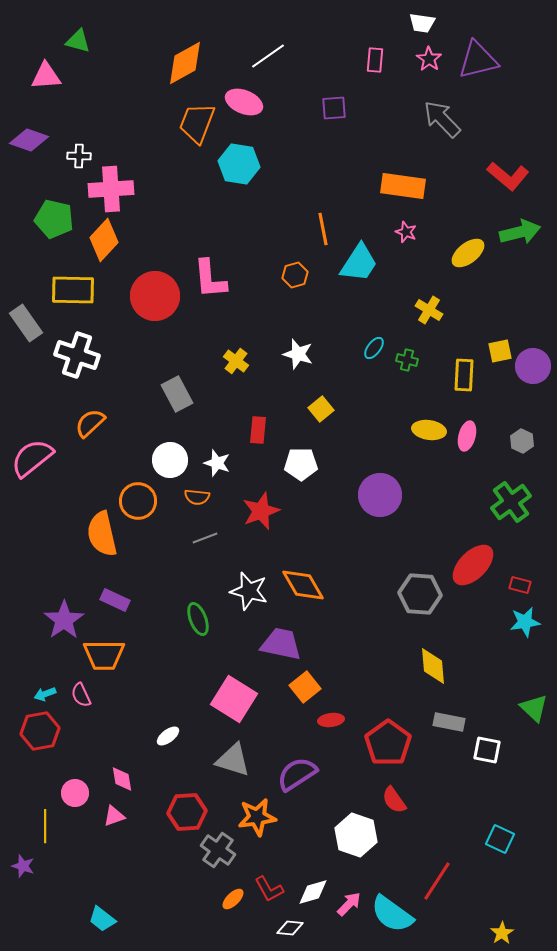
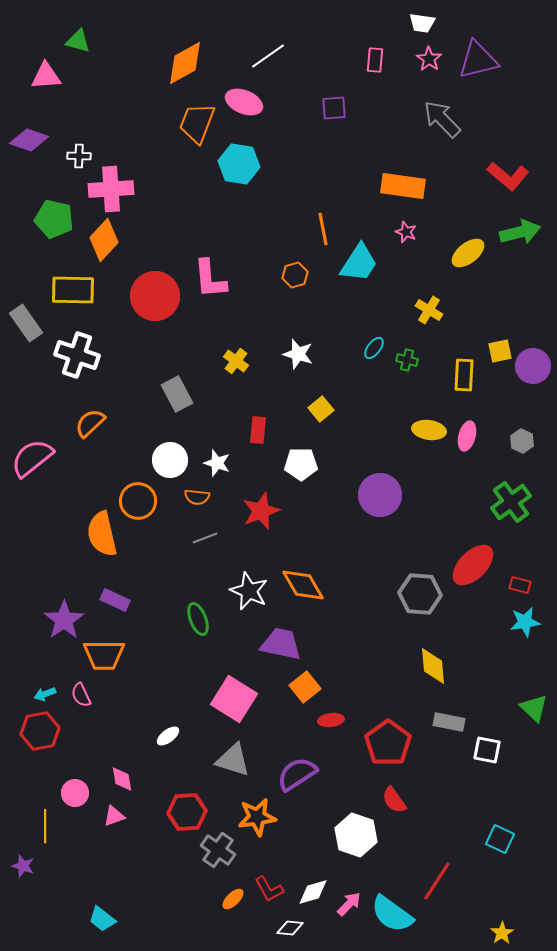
white star at (249, 591): rotated 9 degrees clockwise
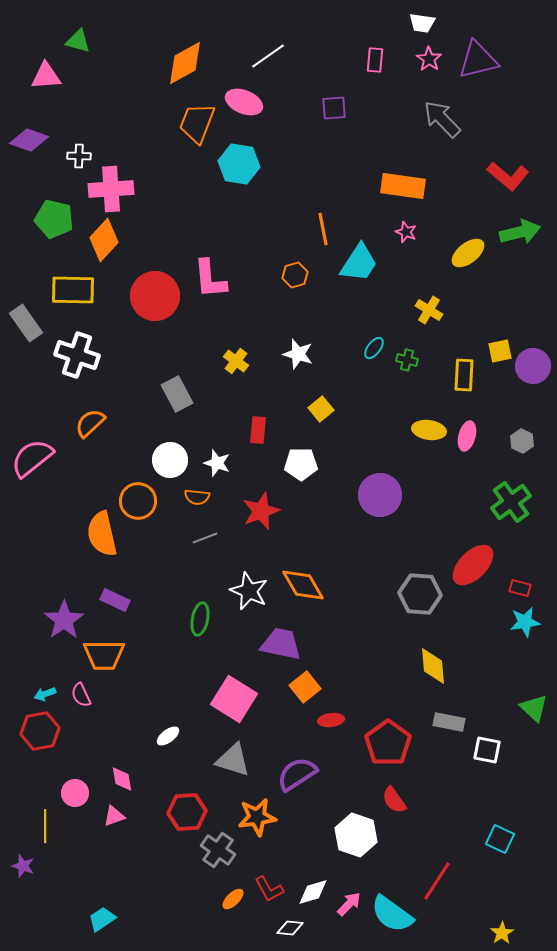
red rectangle at (520, 585): moved 3 px down
green ellipse at (198, 619): moved 2 px right; rotated 32 degrees clockwise
cyan trapezoid at (102, 919): rotated 108 degrees clockwise
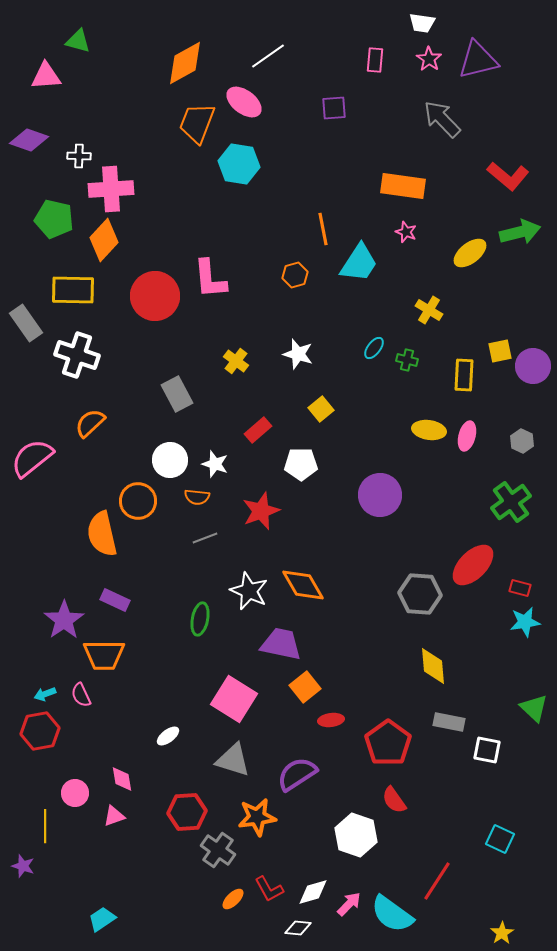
pink ellipse at (244, 102): rotated 15 degrees clockwise
yellow ellipse at (468, 253): moved 2 px right
red rectangle at (258, 430): rotated 44 degrees clockwise
white star at (217, 463): moved 2 px left, 1 px down
white diamond at (290, 928): moved 8 px right
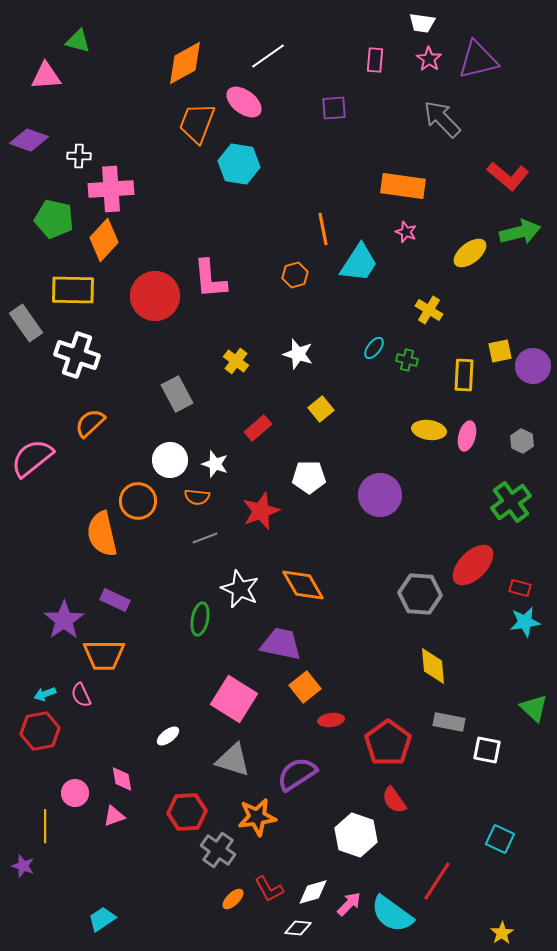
red rectangle at (258, 430): moved 2 px up
white pentagon at (301, 464): moved 8 px right, 13 px down
white star at (249, 591): moved 9 px left, 2 px up
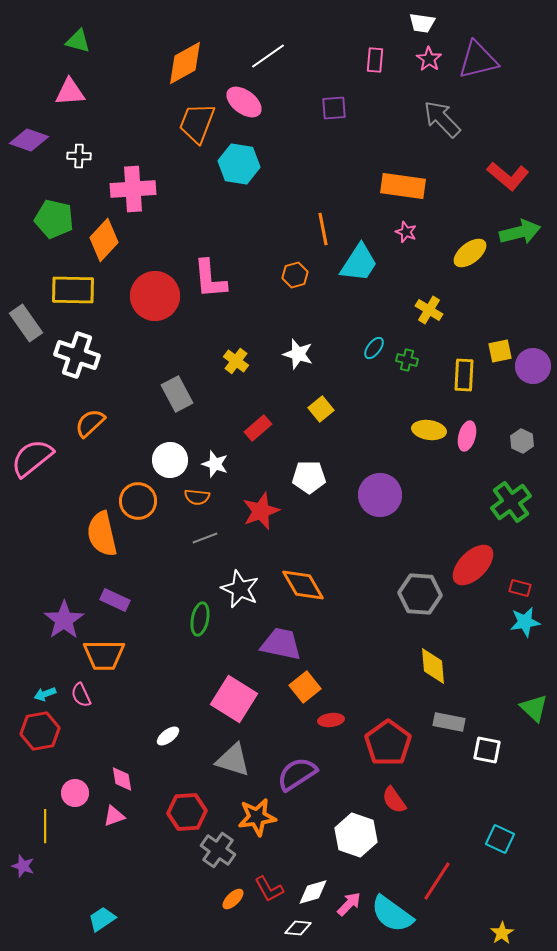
pink triangle at (46, 76): moved 24 px right, 16 px down
pink cross at (111, 189): moved 22 px right
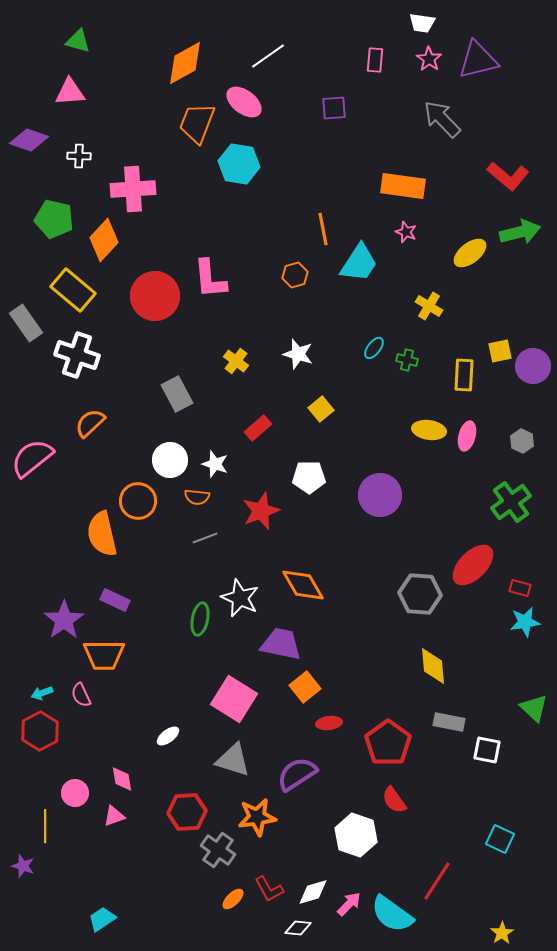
yellow rectangle at (73, 290): rotated 39 degrees clockwise
yellow cross at (429, 310): moved 4 px up
white star at (240, 589): moved 9 px down
cyan arrow at (45, 694): moved 3 px left, 1 px up
red ellipse at (331, 720): moved 2 px left, 3 px down
red hexagon at (40, 731): rotated 18 degrees counterclockwise
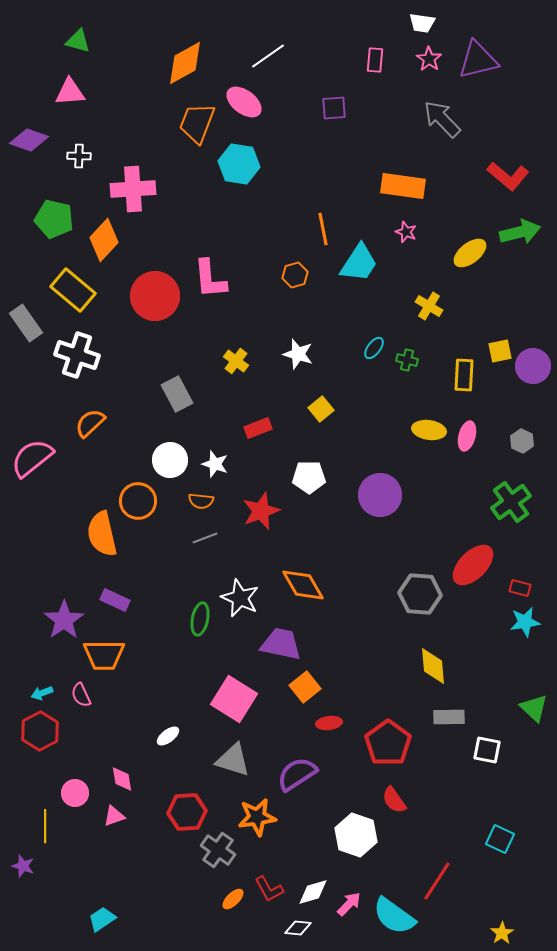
red rectangle at (258, 428): rotated 20 degrees clockwise
orange semicircle at (197, 497): moved 4 px right, 4 px down
gray rectangle at (449, 722): moved 5 px up; rotated 12 degrees counterclockwise
cyan semicircle at (392, 914): moved 2 px right, 2 px down
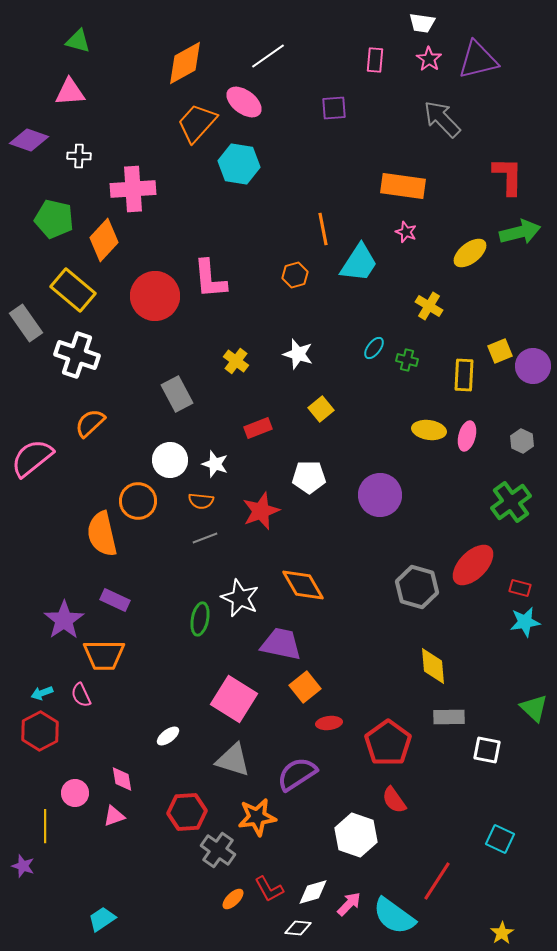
orange trapezoid at (197, 123): rotated 21 degrees clockwise
red L-shape at (508, 176): rotated 129 degrees counterclockwise
yellow square at (500, 351): rotated 10 degrees counterclockwise
gray hexagon at (420, 594): moved 3 px left, 7 px up; rotated 12 degrees clockwise
